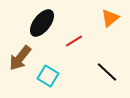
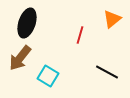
orange triangle: moved 2 px right, 1 px down
black ellipse: moved 15 px left; rotated 20 degrees counterclockwise
red line: moved 6 px right, 6 px up; rotated 42 degrees counterclockwise
black line: rotated 15 degrees counterclockwise
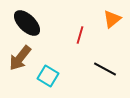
black ellipse: rotated 64 degrees counterclockwise
black line: moved 2 px left, 3 px up
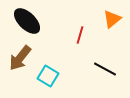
black ellipse: moved 2 px up
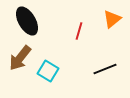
black ellipse: rotated 16 degrees clockwise
red line: moved 1 px left, 4 px up
black line: rotated 50 degrees counterclockwise
cyan square: moved 5 px up
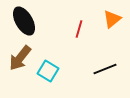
black ellipse: moved 3 px left
red line: moved 2 px up
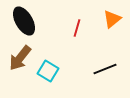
red line: moved 2 px left, 1 px up
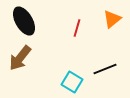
cyan square: moved 24 px right, 11 px down
